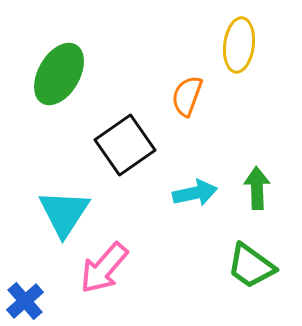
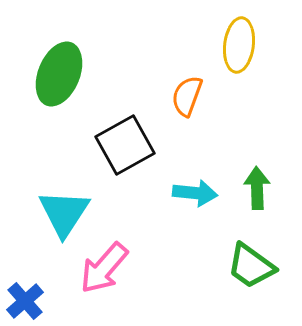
green ellipse: rotated 8 degrees counterclockwise
black square: rotated 6 degrees clockwise
cyan arrow: rotated 18 degrees clockwise
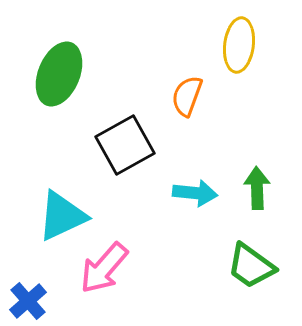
cyan triangle: moved 2 px left, 3 px down; rotated 32 degrees clockwise
blue cross: moved 3 px right
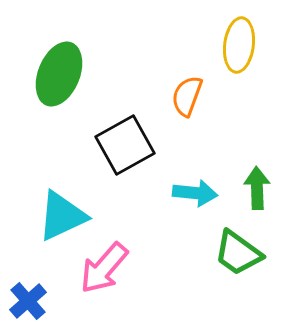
green trapezoid: moved 13 px left, 13 px up
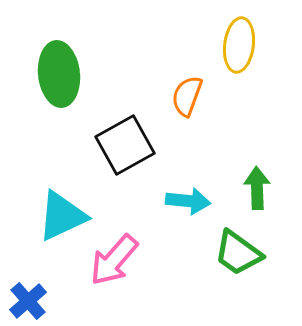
green ellipse: rotated 28 degrees counterclockwise
cyan arrow: moved 7 px left, 8 px down
pink arrow: moved 10 px right, 8 px up
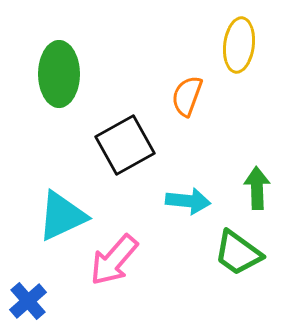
green ellipse: rotated 6 degrees clockwise
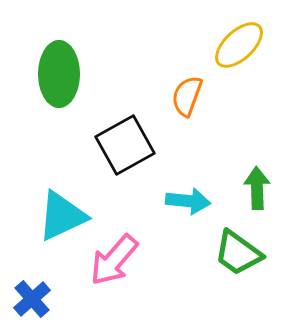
yellow ellipse: rotated 40 degrees clockwise
blue cross: moved 4 px right, 2 px up
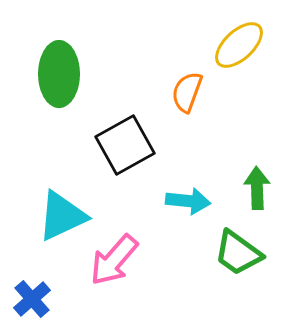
orange semicircle: moved 4 px up
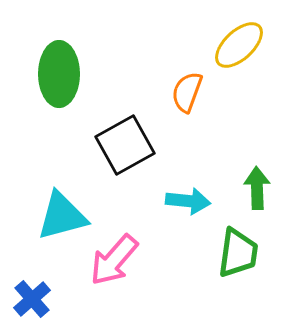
cyan triangle: rotated 10 degrees clockwise
green trapezoid: rotated 118 degrees counterclockwise
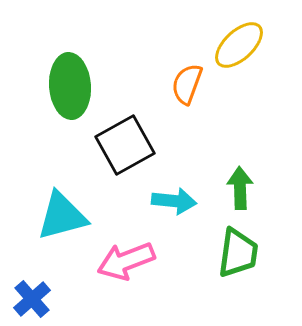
green ellipse: moved 11 px right, 12 px down; rotated 4 degrees counterclockwise
orange semicircle: moved 8 px up
green arrow: moved 17 px left
cyan arrow: moved 14 px left
pink arrow: moved 12 px right, 1 px down; rotated 28 degrees clockwise
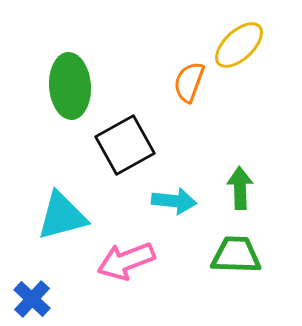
orange semicircle: moved 2 px right, 2 px up
green trapezoid: moved 2 px left, 2 px down; rotated 96 degrees counterclockwise
blue cross: rotated 6 degrees counterclockwise
